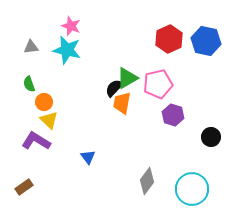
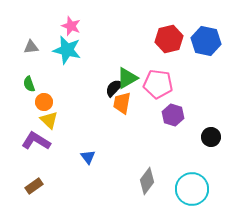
red hexagon: rotated 12 degrees clockwise
pink pentagon: rotated 20 degrees clockwise
brown rectangle: moved 10 px right, 1 px up
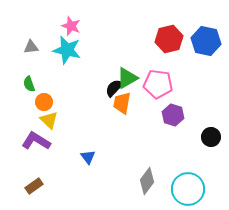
cyan circle: moved 4 px left
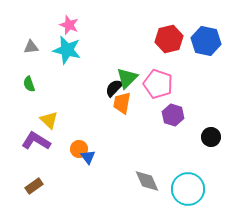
pink star: moved 2 px left, 1 px up
green triangle: rotated 15 degrees counterclockwise
pink pentagon: rotated 12 degrees clockwise
orange circle: moved 35 px right, 47 px down
gray diamond: rotated 60 degrees counterclockwise
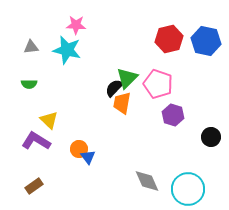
pink star: moved 7 px right; rotated 18 degrees counterclockwise
green semicircle: rotated 70 degrees counterclockwise
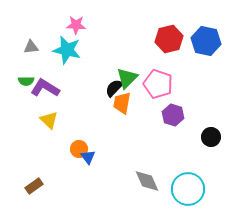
green semicircle: moved 3 px left, 3 px up
purple L-shape: moved 9 px right, 53 px up
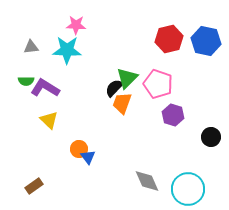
cyan star: rotated 12 degrees counterclockwise
orange trapezoid: rotated 10 degrees clockwise
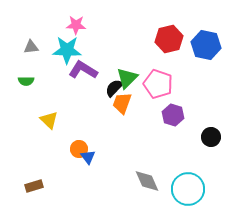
blue hexagon: moved 4 px down
purple L-shape: moved 38 px right, 18 px up
brown rectangle: rotated 18 degrees clockwise
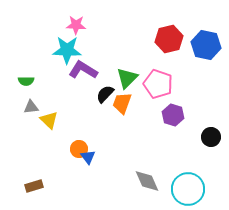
gray triangle: moved 60 px down
black semicircle: moved 9 px left, 6 px down
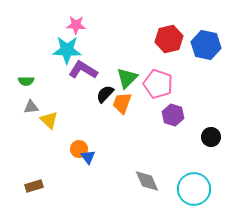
cyan circle: moved 6 px right
